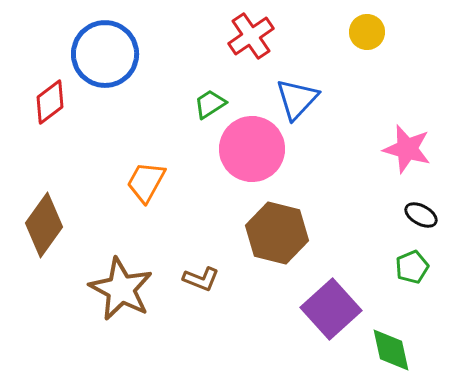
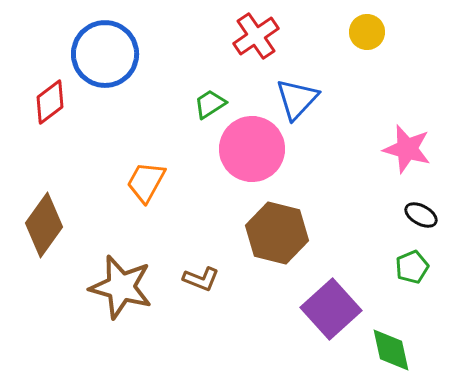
red cross: moved 5 px right
brown star: moved 2 px up; rotated 12 degrees counterclockwise
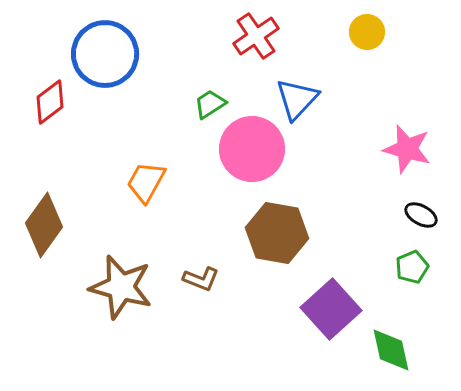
brown hexagon: rotated 4 degrees counterclockwise
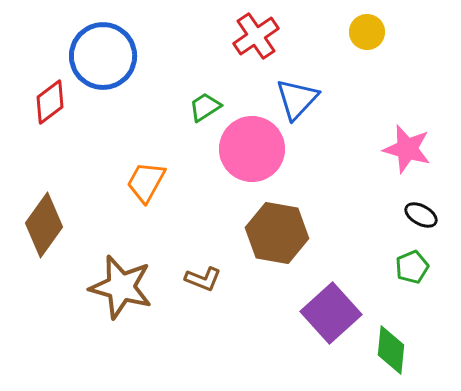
blue circle: moved 2 px left, 2 px down
green trapezoid: moved 5 px left, 3 px down
brown L-shape: moved 2 px right
purple square: moved 4 px down
green diamond: rotated 18 degrees clockwise
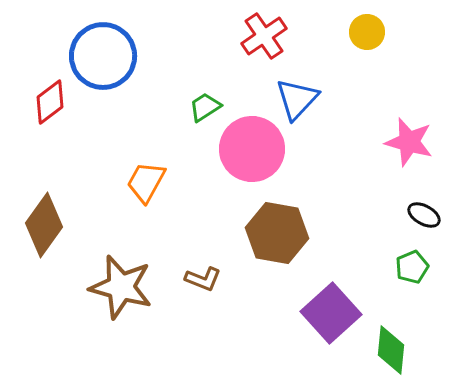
red cross: moved 8 px right
pink star: moved 2 px right, 7 px up
black ellipse: moved 3 px right
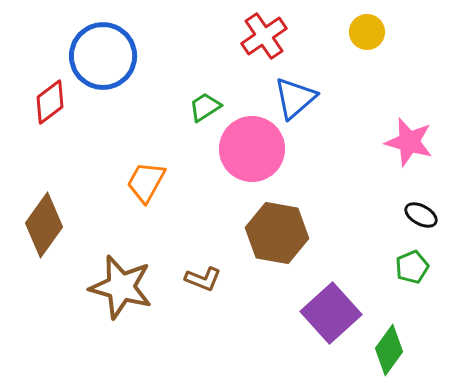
blue triangle: moved 2 px left, 1 px up; rotated 6 degrees clockwise
black ellipse: moved 3 px left
green diamond: moved 2 px left; rotated 30 degrees clockwise
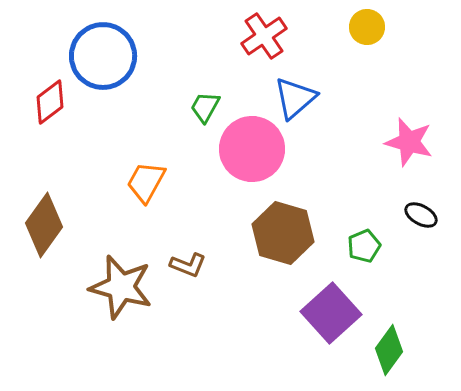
yellow circle: moved 5 px up
green trapezoid: rotated 28 degrees counterclockwise
brown hexagon: moved 6 px right; rotated 6 degrees clockwise
green pentagon: moved 48 px left, 21 px up
brown L-shape: moved 15 px left, 14 px up
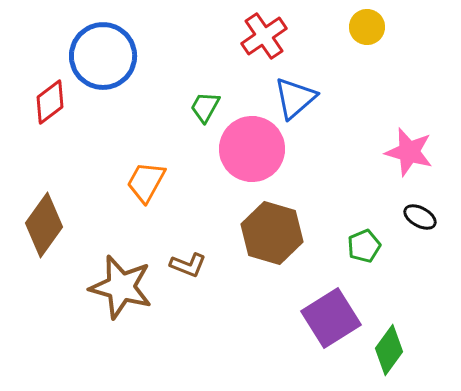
pink star: moved 10 px down
black ellipse: moved 1 px left, 2 px down
brown hexagon: moved 11 px left
purple square: moved 5 px down; rotated 10 degrees clockwise
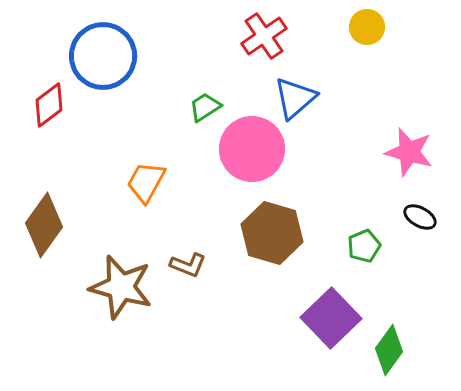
red diamond: moved 1 px left, 3 px down
green trapezoid: rotated 28 degrees clockwise
purple square: rotated 12 degrees counterclockwise
